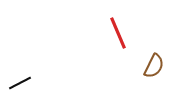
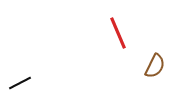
brown semicircle: moved 1 px right
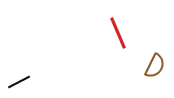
black line: moved 1 px left, 1 px up
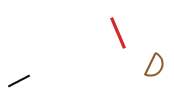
black line: moved 1 px up
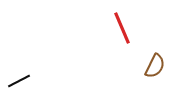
red line: moved 4 px right, 5 px up
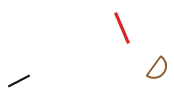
brown semicircle: moved 3 px right, 3 px down; rotated 10 degrees clockwise
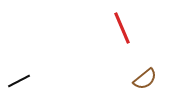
brown semicircle: moved 13 px left, 10 px down; rotated 15 degrees clockwise
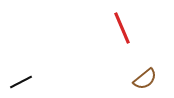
black line: moved 2 px right, 1 px down
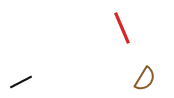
brown semicircle: rotated 20 degrees counterclockwise
